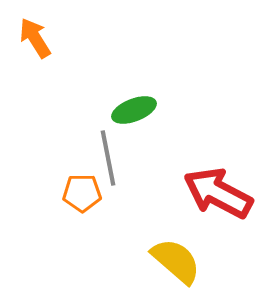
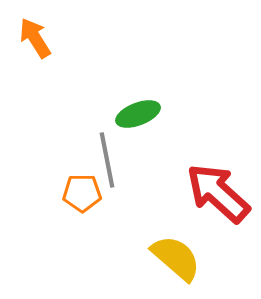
green ellipse: moved 4 px right, 4 px down
gray line: moved 1 px left, 2 px down
red arrow: rotated 14 degrees clockwise
yellow semicircle: moved 3 px up
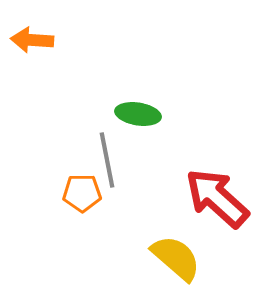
orange arrow: moved 3 px left, 2 px down; rotated 54 degrees counterclockwise
green ellipse: rotated 30 degrees clockwise
red arrow: moved 1 px left, 5 px down
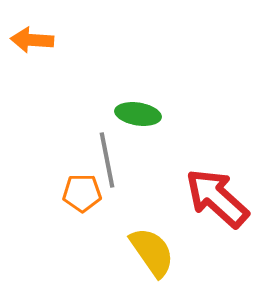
yellow semicircle: moved 24 px left, 6 px up; rotated 14 degrees clockwise
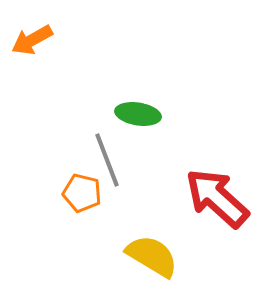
orange arrow: rotated 33 degrees counterclockwise
gray line: rotated 10 degrees counterclockwise
orange pentagon: rotated 15 degrees clockwise
yellow semicircle: moved 4 px down; rotated 24 degrees counterclockwise
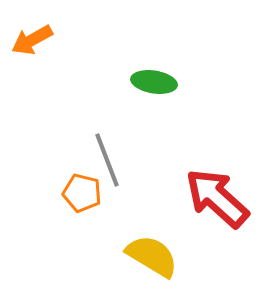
green ellipse: moved 16 px right, 32 px up
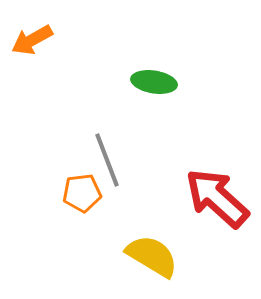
orange pentagon: rotated 21 degrees counterclockwise
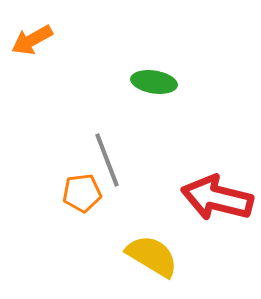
red arrow: rotated 28 degrees counterclockwise
